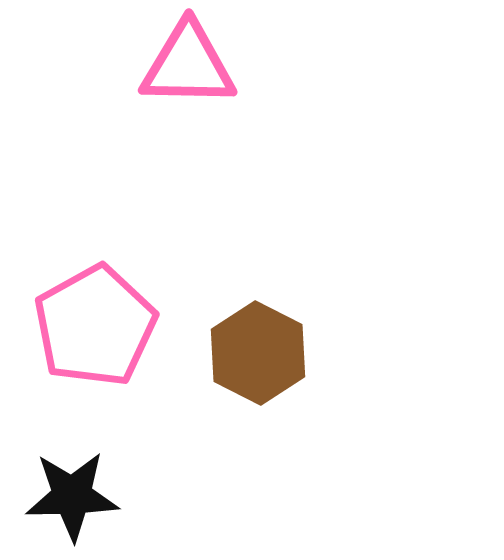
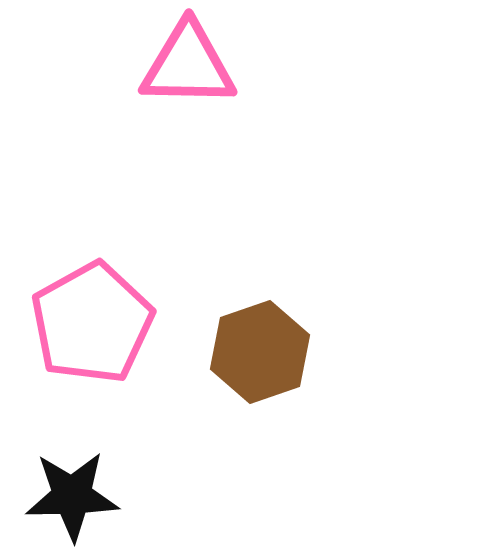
pink pentagon: moved 3 px left, 3 px up
brown hexagon: moved 2 px right, 1 px up; rotated 14 degrees clockwise
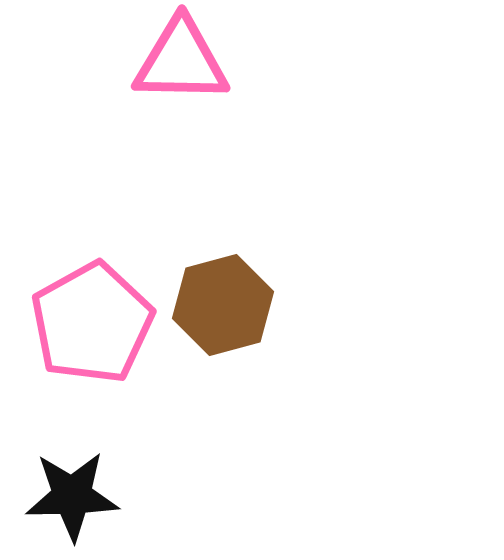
pink triangle: moved 7 px left, 4 px up
brown hexagon: moved 37 px left, 47 px up; rotated 4 degrees clockwise
